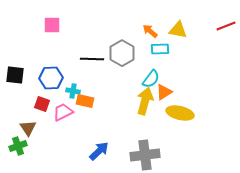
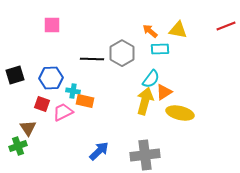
black square: rotated 24 degrees counterclockwise
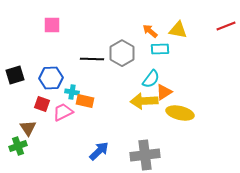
cyan cross: moved 1 px left, 1 px down
yellow arrow: moved 1 px left; rotated 108 degrees counterclockwise
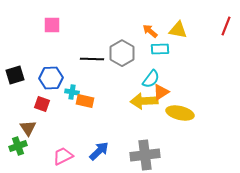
red line: rotated 48 degrees counterclockwise
orange triangle: moved 3 px left
pink trapezoid: moved 44 px down
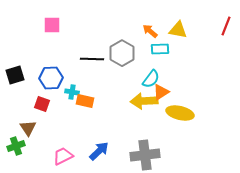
green cross: moved 2 px left
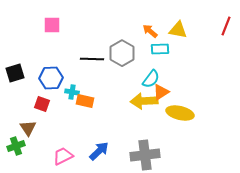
black square: moved 2 px up
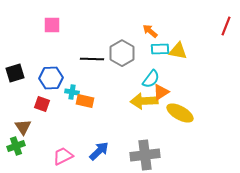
yellow triangle: moved 21 px down
yellow ellipse: rotated 16 degrees clockwise
brown triangle: moved 5 px left, 1 px up
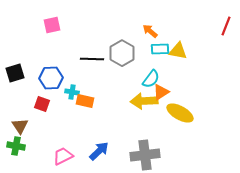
pink square: rotated 12 degrees counterclockwise
brown triangle: moved 3 px left, 1 px up
green cross: rotated 30 degrees clockwise
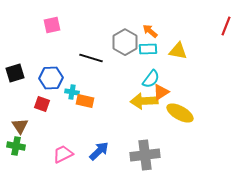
cyan rectangle: moved 12 px left
gray hexagon: moved 3 px right, 11 px up
black line: moved 1 px left, 1 px up; rotated 15 degrees clockwise
pink trapezoid: moved 2 px up
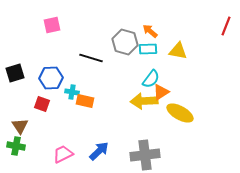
gray hexagon: rotated 15 degrees counterclockwise
